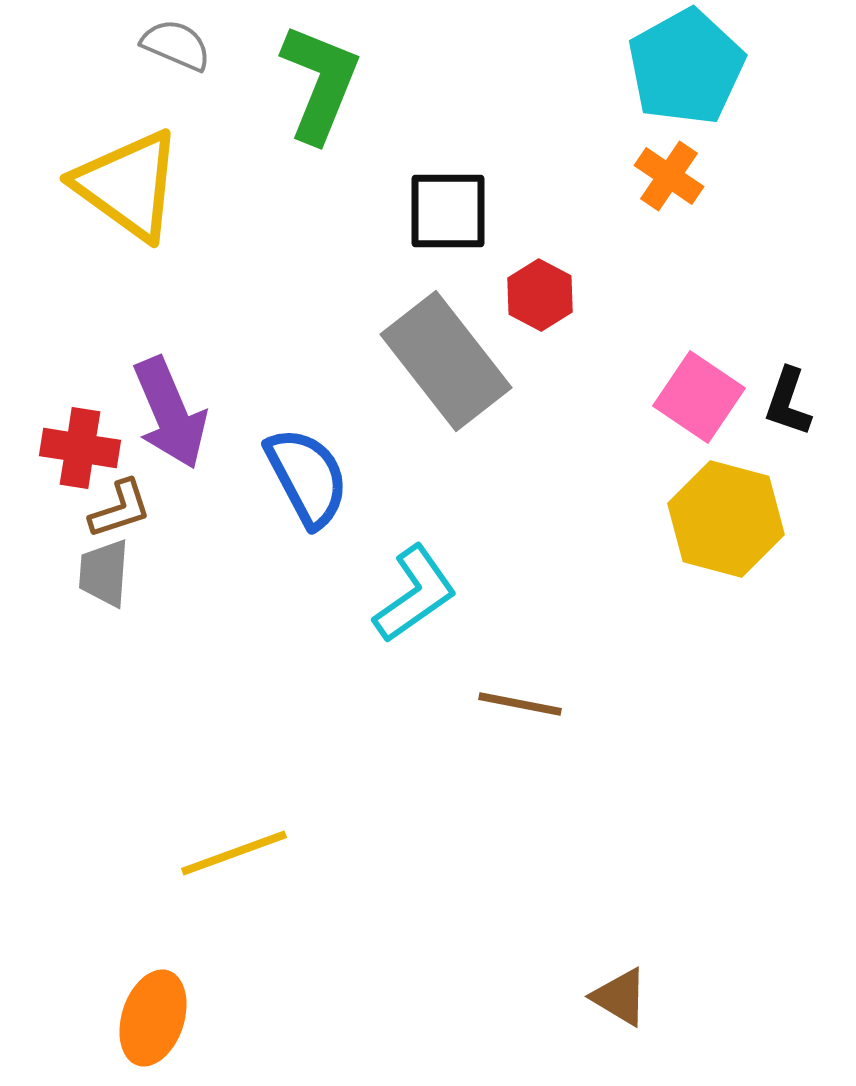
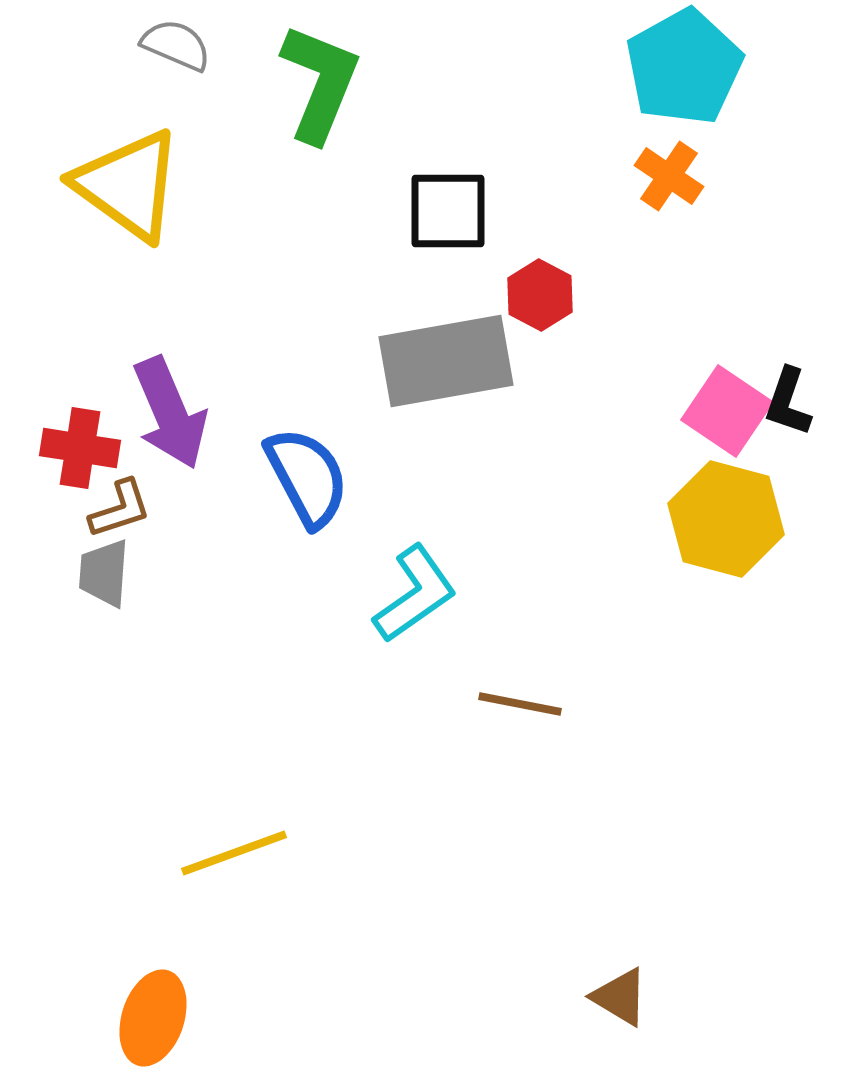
cyan pentagon: moved 2 px left
gray rectangle: rotated 62 degrees counterclockwise
pink square: moved 28 px right, 14 px down
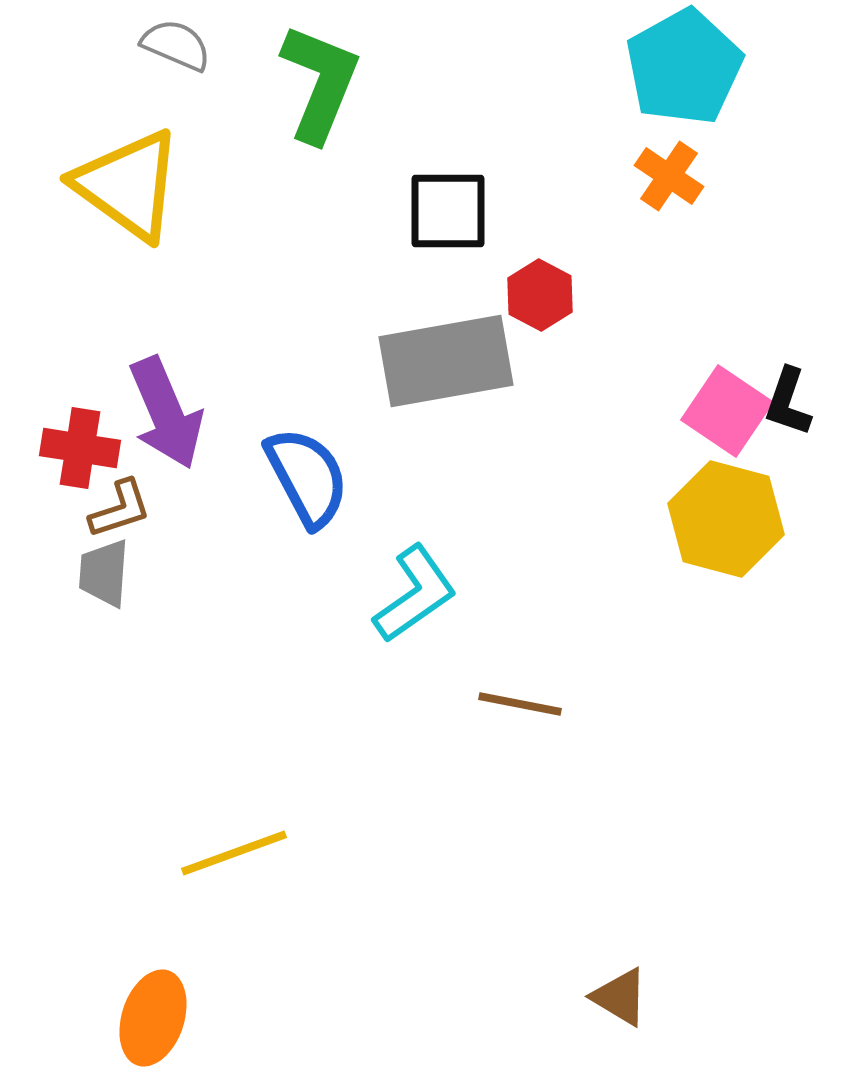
purple arrow: moved 4 px left
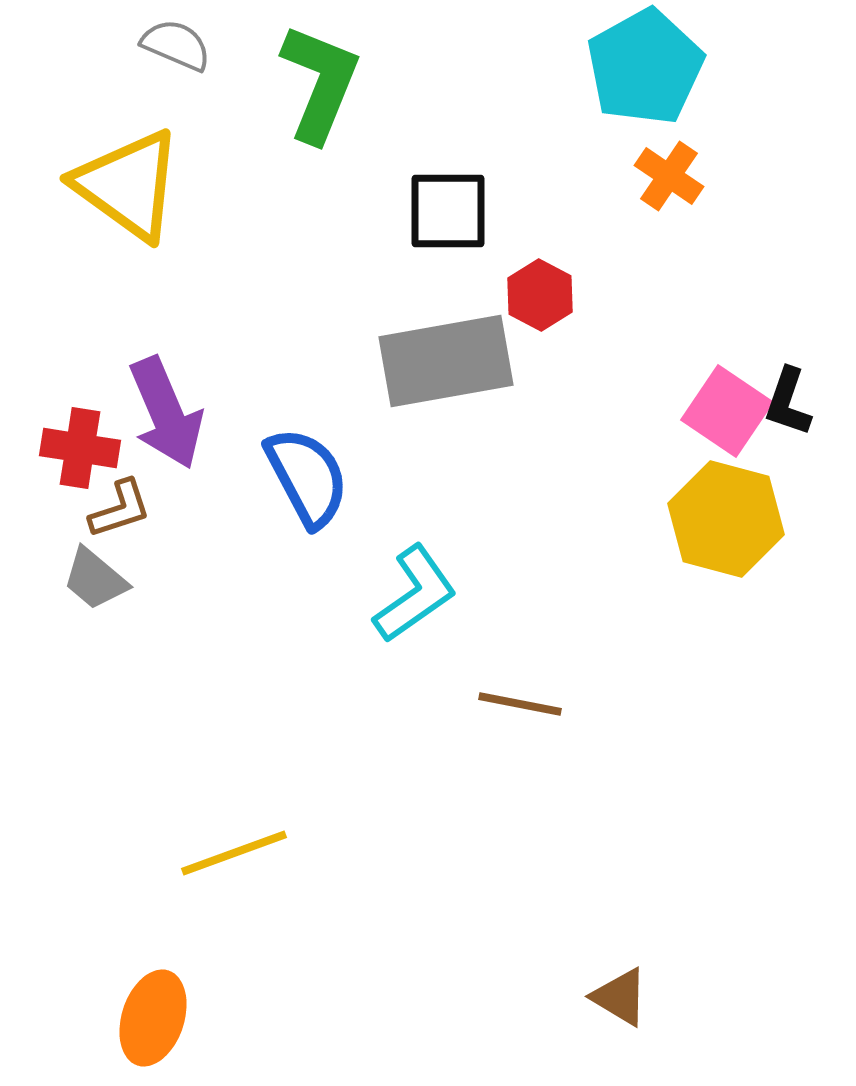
cyan pentagon: moved 39 px left
gray trapezoid: moved 9 px left, 6 px down; rotated 54 degrees counterclockwise
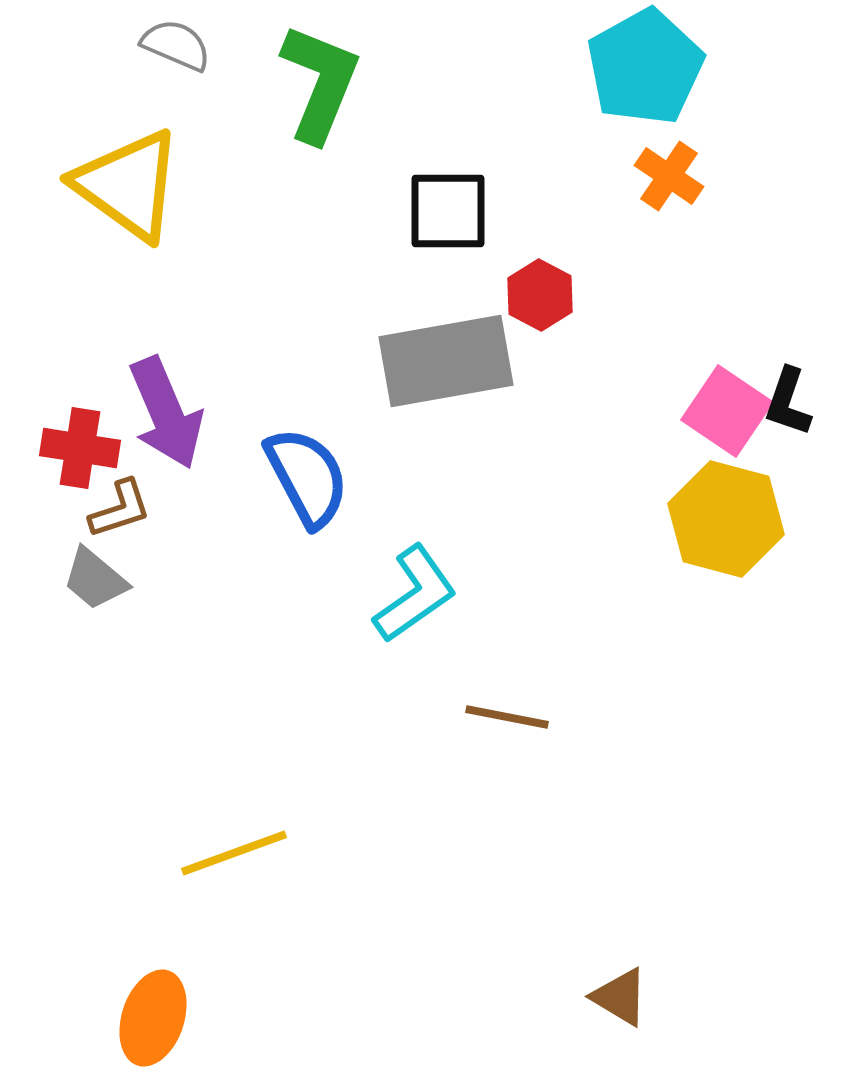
brown line: moved 13 px left, 13 px down
